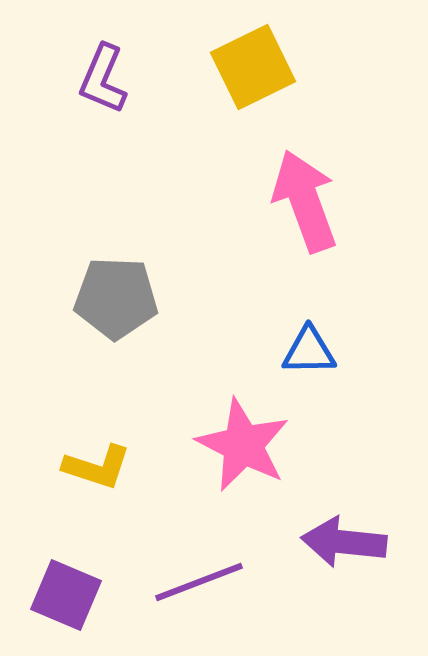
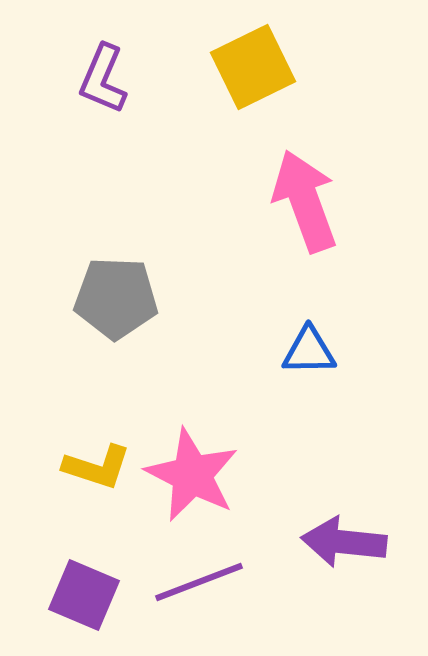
pink star: moved 51 px left, 30 px down
purple square: moved 18 px right
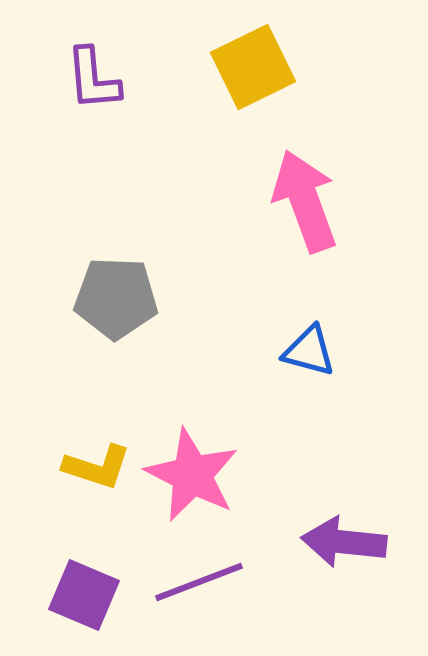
purple L-shape: moved 10 px left; rotated 28 degrees counterclockwise
blue triangle: rotated 16 degrees clockwise
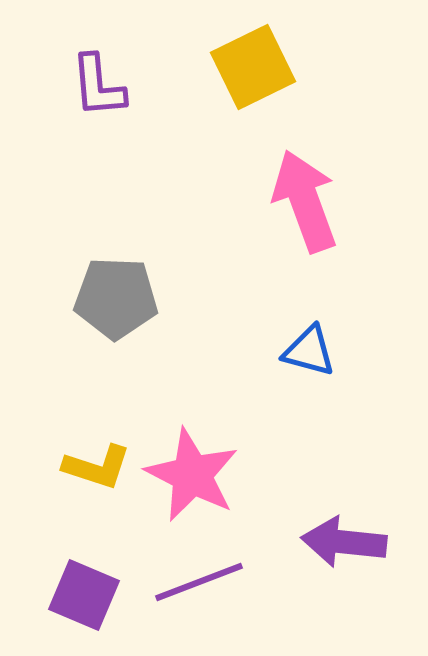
purple L-shape: moved 5 px right, 7 px down
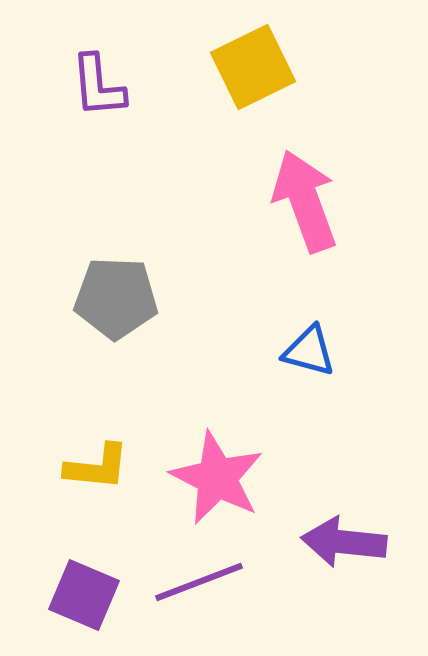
yellow L-shape: rotated 12 degrees counterclockwise
pink star: moved 25 px right, 3 px down
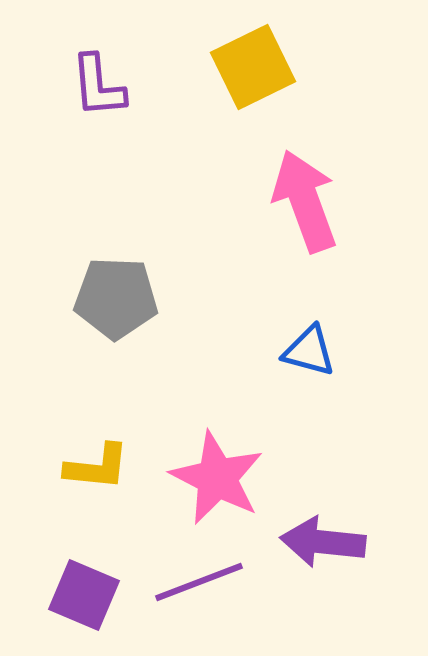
purple arrow: moved 21 px left
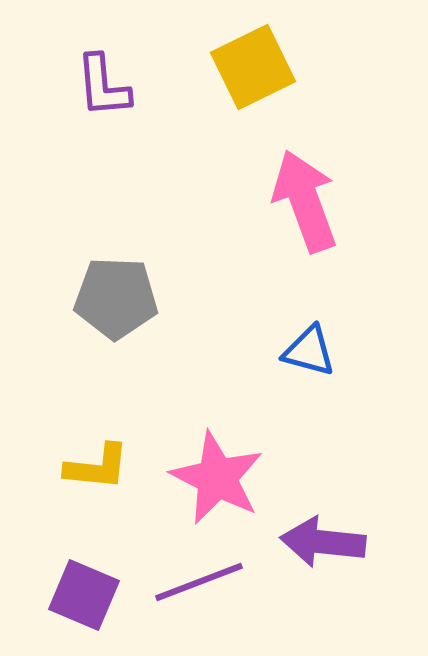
purple L-shape: moved 5 px right
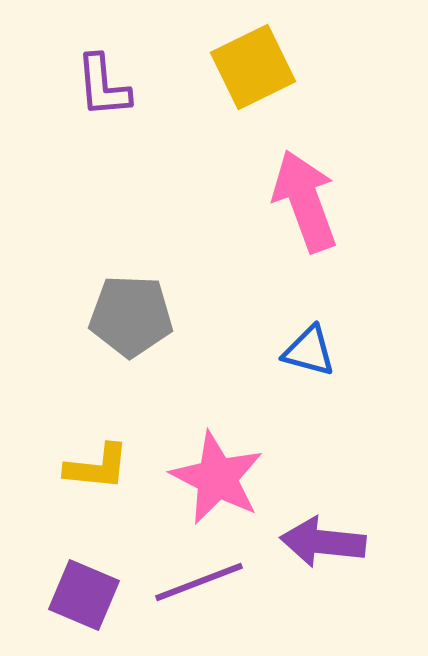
gray pentagon: moved 15 px right, 18 px down
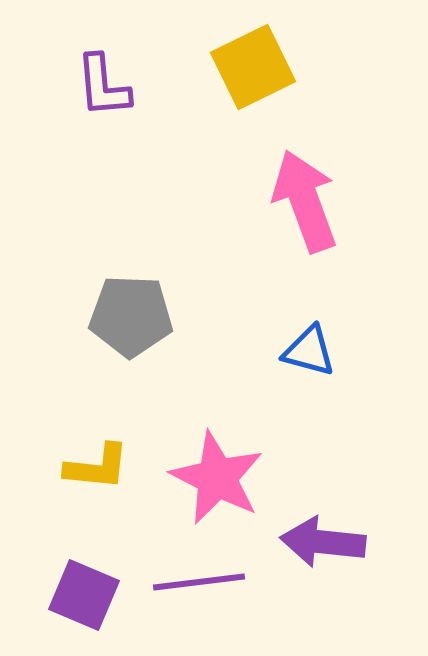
purple line: rotated 14 degrees clockwise
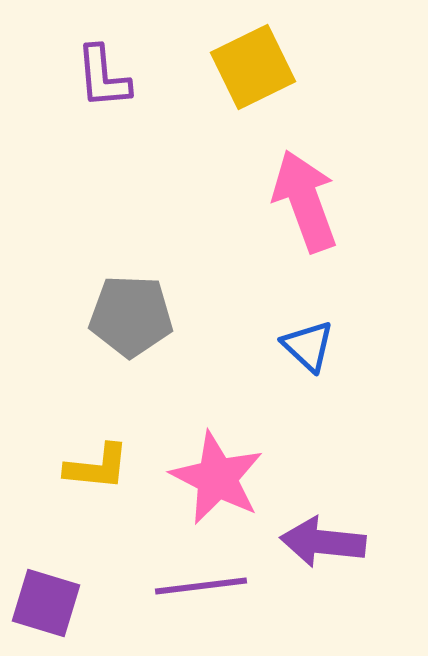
purple L-shape: moved 9 px up
blue triangle: moved 1 px left, 5 px up; rotated 28 degrees clockwise
purple line: moved 2 px right, 4 px down
purple square: moved 38 px left, 8 px down; rotated 6 degrees counterclockwise
